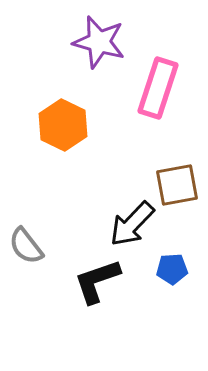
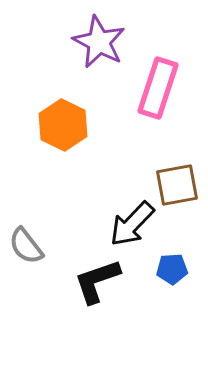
purple star: rotated 12 degrees clockwise
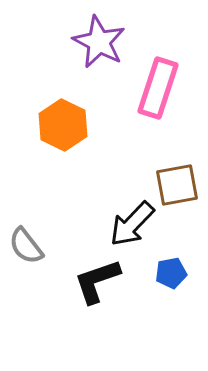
blue pentagon: moved 1 px left, 4 px down; rotated 8 degrees counterclockwise
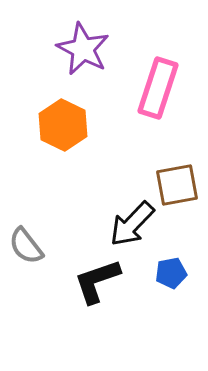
purple star: moved 16 px left, 7 px down
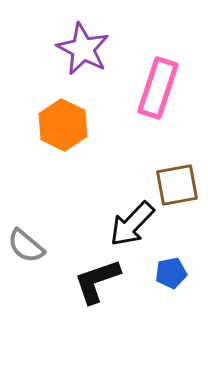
gray semicircle: rotated 12 degrees counterclockwise
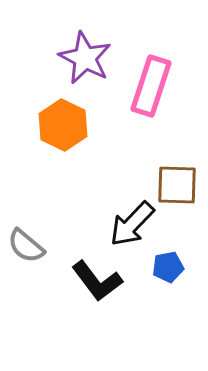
purple star: moved 2 px right, 9 px down
pink rectangle: moved 7 px left, 2 px up
brown square: rotated 12 degrees clockwise
blue pentagon: moved 3 px left, 6 px up
black L-shape: rotated 108 degrees counterclockwise
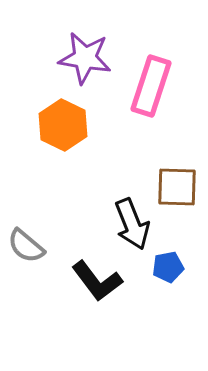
purple star: rotated 18 degrees counterclockwise
brown square: moved 2 px down
black arrow: rotated 66 degrees counterclockwise
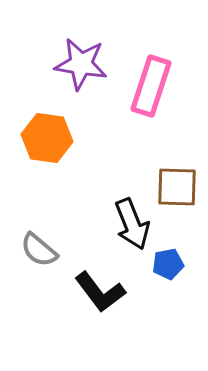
purple star: moved 4 px left, 6 px down
orange hexagon: moved 16 px left, 13 px down; rotated 18 degrees counterclockwise
gray semicircle: moved 13 px right, 4 px down
blue pentagon: moved 3 px up
black L-shape: moved 3 px right, 11 px down
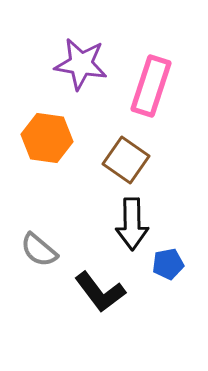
brown square: moved 51 px left, 27 px up; rotated 33 degrees clockwise
black arrow: rotated 21 degrees clockwise
